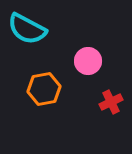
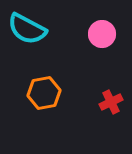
pink circle: moved 14 px right, 27 px up
orange hexagon: moved 4 px down
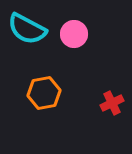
pink circle: moved 28 px left
red cross: moved 1 px right, 1 px down
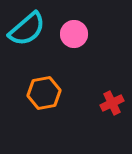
cyan semicircle: rotated 69 degrees counterclockwise
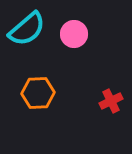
orange hexagon: moved 6 px left; rotated 8 degrees clockwise
red cross: moved 1 px left, 2 px up
